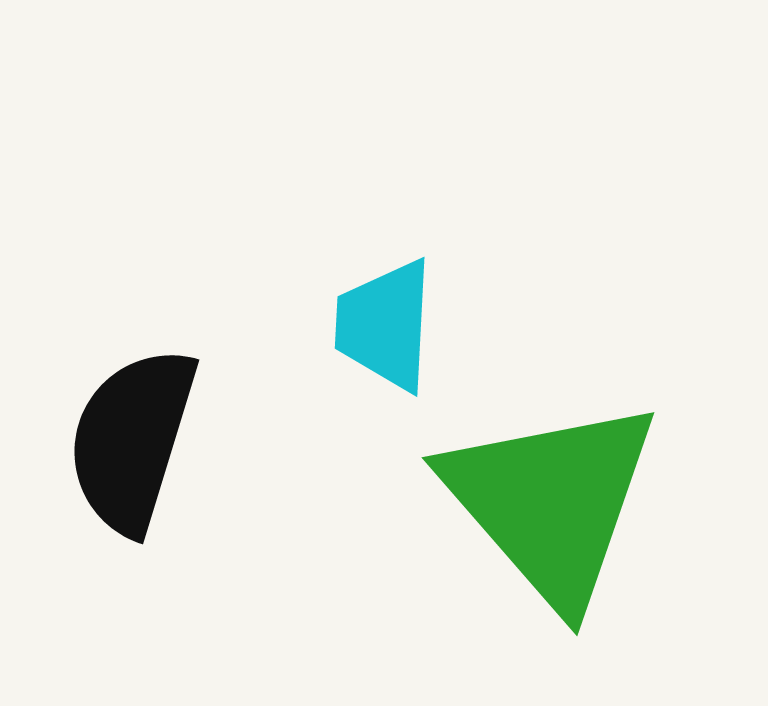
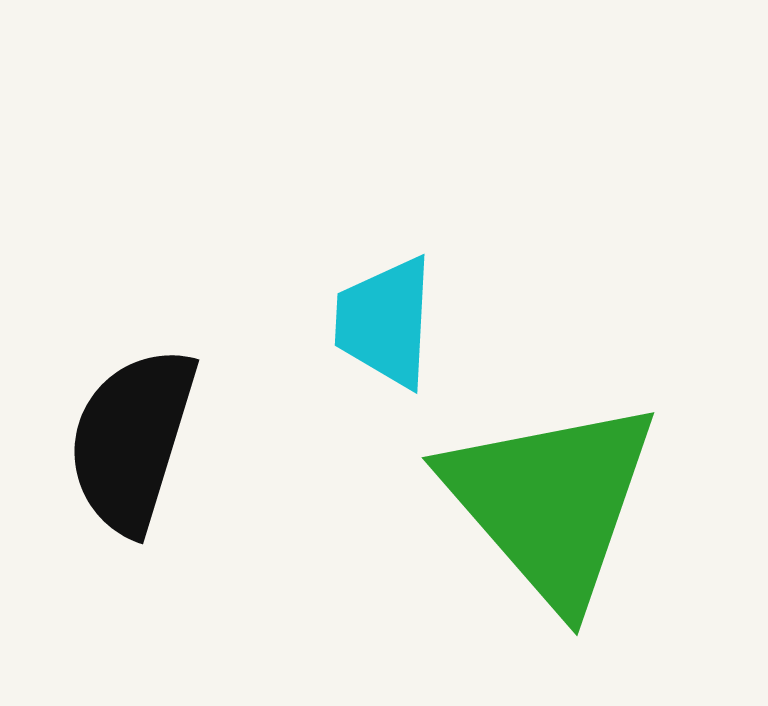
cyan trapezoid: moved 3 px up
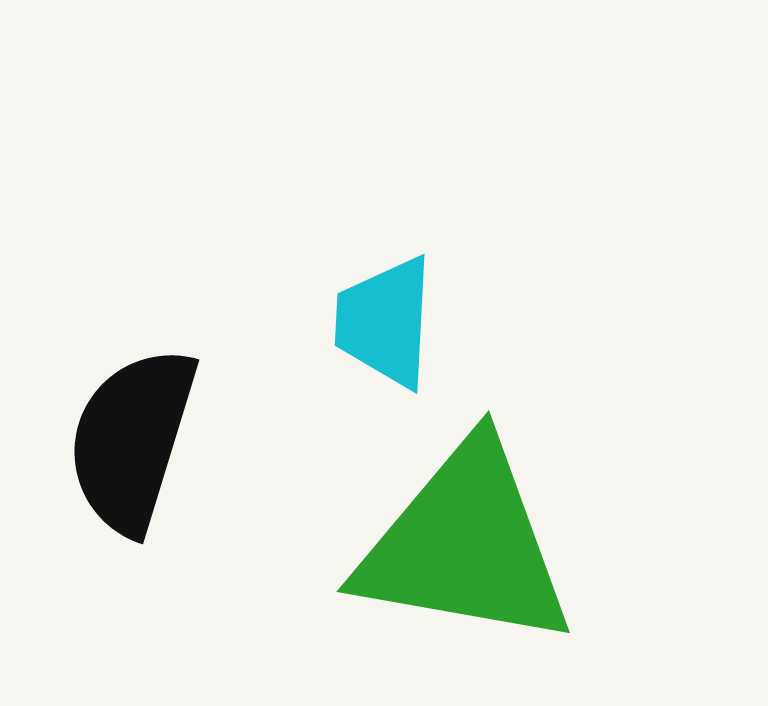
green triangle: moved 86 px left, 43 px down; rotated 39 degrees counterclockwise
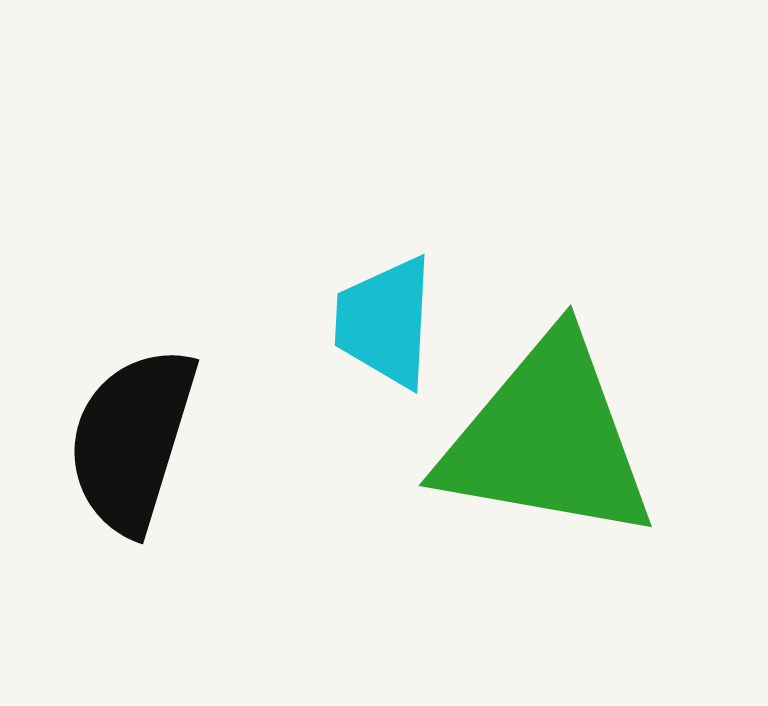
green triangle: moved 82 px right, 106 px up
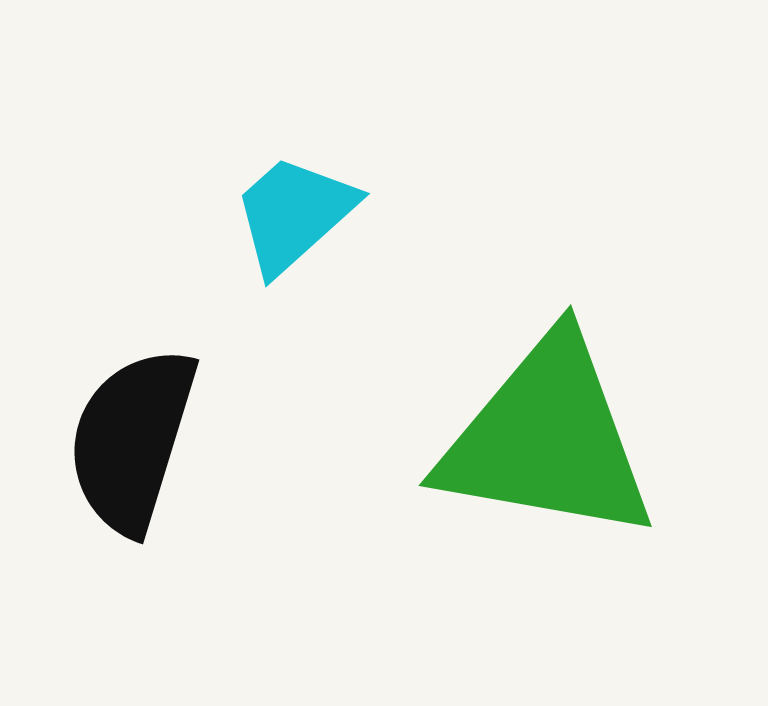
cyan trapezoid: moved 91 px left, 108 px up; rotated 45 degrees clockwise
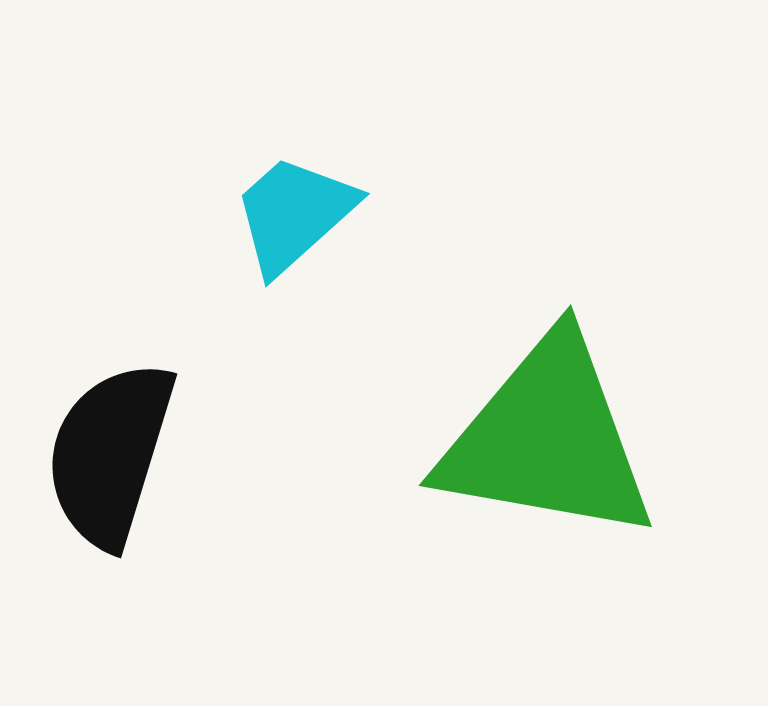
black semicircle: moved 22 px left, 14 px down
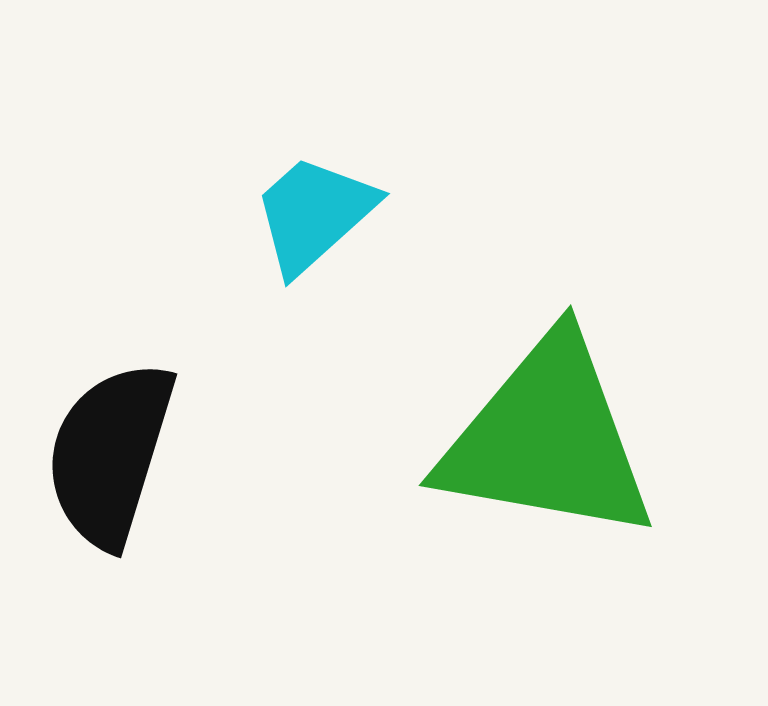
cyan trapezoid: moved 20 px right
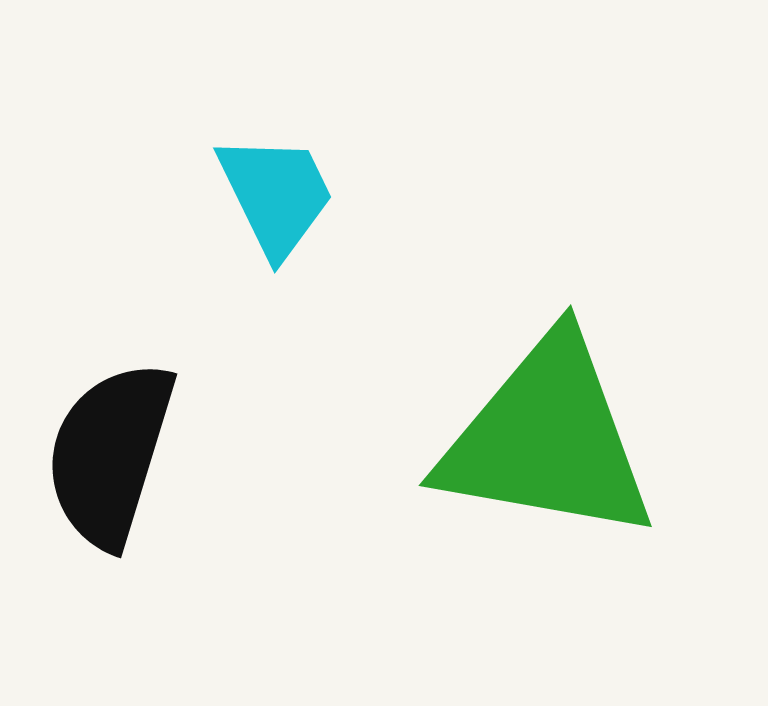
cyan trapezoid: moved 38 px left, 19 px up; rotated 106 degrees clockwise
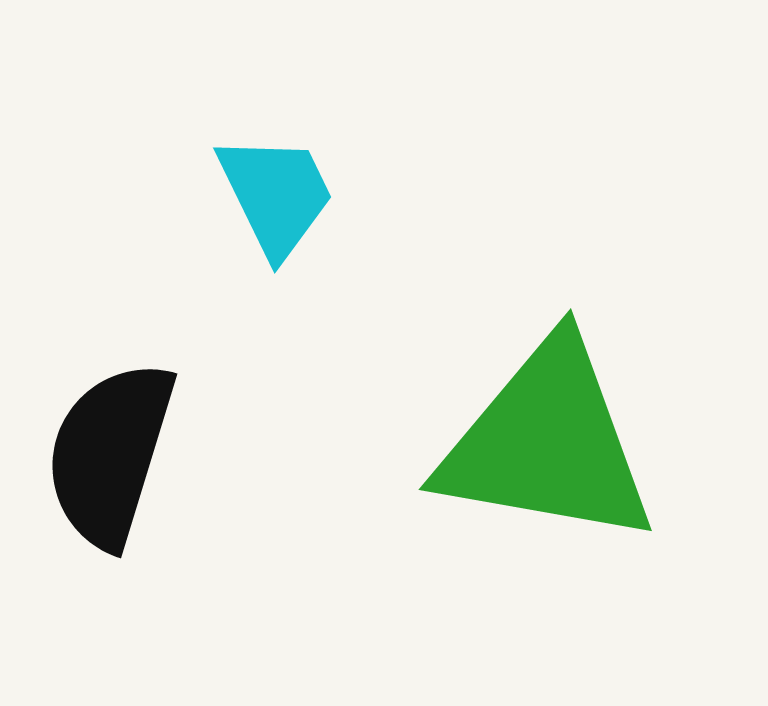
green triangle: moved 4 px down
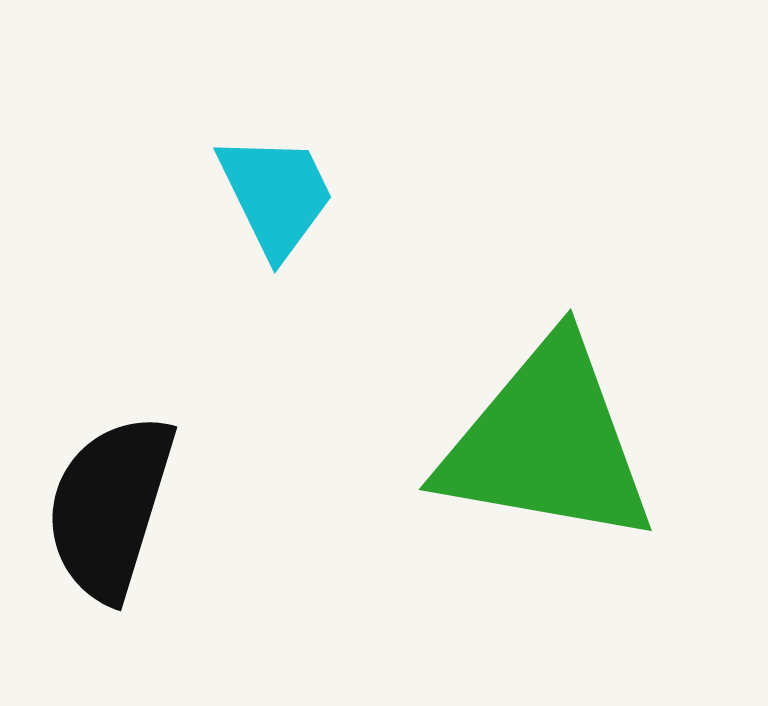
black semicircle: moved 53 px down
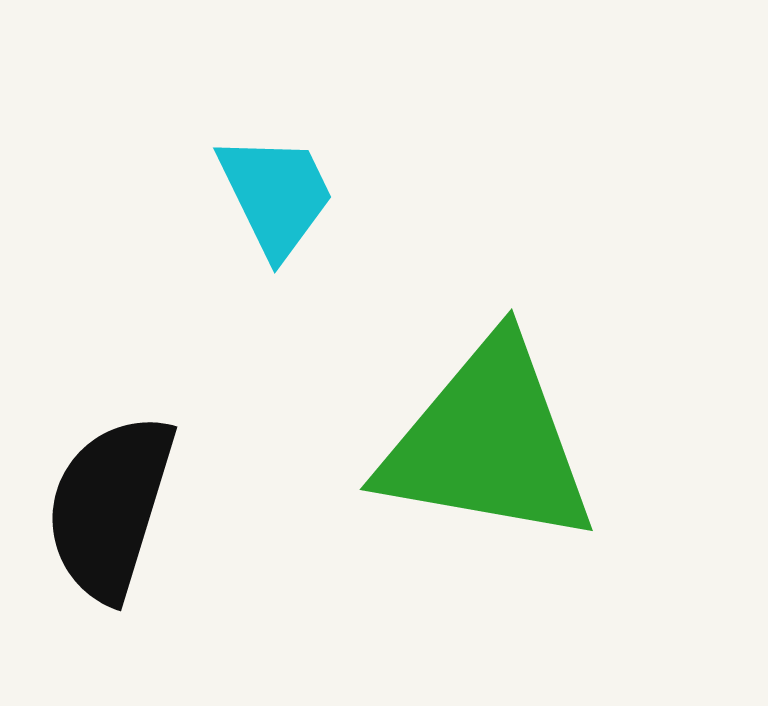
green triangle: moved 59 px left
